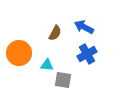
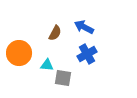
gray square: moved 2 px up
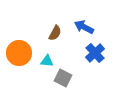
blue cross: moved 8 px right, 1 px up; rotated 12 degrees counterclockwise
cyan triangle: moved 4 px up
gray square: rotated 18 degrees clockwise
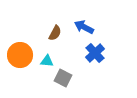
orange circle: moved 1 px right, 2 px down
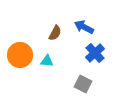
gray square: moved 20 px right, 6 px down
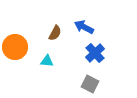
orange circle: moved 5 px left, 8 px up
gray square: moved 7 px right
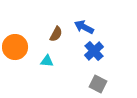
brown semicircle: moved 1 px right, 1 px down
blue cross: moved 1 px left, 2 px up
gray square: moved 8 px right
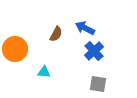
blue arrow: moved 1 px right, 1 px down
orange circle: moved 2 px down
cyan triangle: moved 3 px left, 11 px down
gray square: rotated 18 degrees counterclockwise
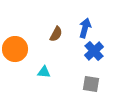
blue arrow: rotated 78 degrees clockwise
gray square: moved 7 px left
